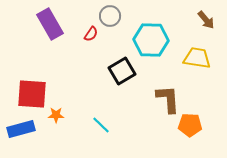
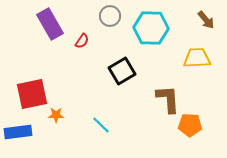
red semicircle: moved 9 px left, 7 px down
cyan hexagon: moved 12 px up
yellow trapezoid: rotated 12 degrees counterclockwise
red square: rotated 16 degrees counterclockwise
blue rectangle: moved 3 px left, 3 px down; rotated 8 degrees clockwise
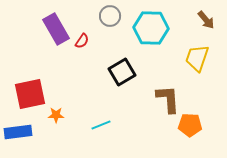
purple rectangle: moved 6 px right, 5 px down
yellow trapezoid: rotated 68 degrees counterclockwise
black square: moved 1 px down
red square: moved 2 px left
cyan line: rotated 66 degrees counterclockwise
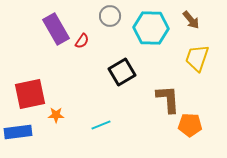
brown arrow: moved 15 px left
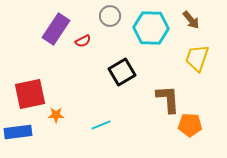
purple rectangle: rotated 64 degrees clockwise
red semicircle: moved 1 px right; rotated 28 degrees clockwise
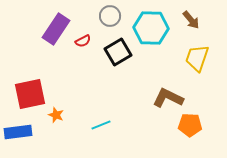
black square: moved 4 px left, 20 px up
brown L-shape: moved 1 px up; rotated 60 degrees counterclockwise
orange star: rotated 21 degrees clockwise
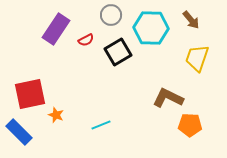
gray circle: moved 1 px right, 1 px up
red semicircle: moved 3 px right, 1 px up
blue rectangle: moved 1 px right; rotated 52 degrees clockwise
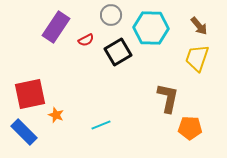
brown arrow: moved 8 px right, 6 px down
purple rectangle: moved 2 px up
brown L-shape: rotated 76 degrees clockwise
orange pentagon: moved 3 px down
blue rectangle: moved 5 px right
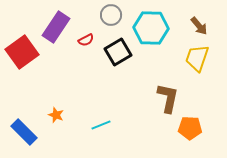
red square: moved 8 px left, 42 px up; rotated 24 degrees counterclockwise
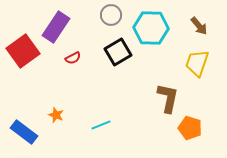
red semicircle: moved 13 px left, 18 px down
red square: moved 1 px right, 1 px up
yellow trapezoid: moved 5 px down
orange pentagon: rotated 15 degrees clockwise
blue rectangle: rotated 8 degrees counterclockwise
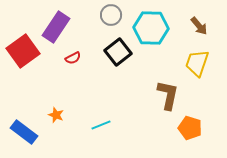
black square: rotated 8 degrees counterclockwise
brown L-shape: moved 3 px up
